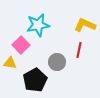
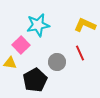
red line: moved 1 px right, 3 px down; rotated 35 degrees counterclockwise
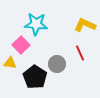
cyan star: moved 2 px left, 1 px up; rotated 15 degrees clockwise
gray circle: moved 2 px down
black pentagon: moved 3 px up; rotated 10 degrees counterclockwise
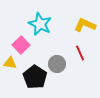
cyan star: moved 4 px right; rotated 20 degrees clockwise
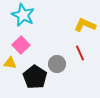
cyan star: moved 17 px left, 9 px up
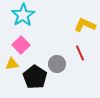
cyan star: rotated 15 degrees clockwise
yellow triangle: moved 2 px right, 1 px down; rotated 16 degrees counterclockwise
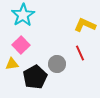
black pentagon: rotated 10 degrees clockwise
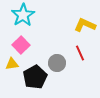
gray circle: moved 1 px up
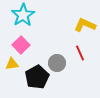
black pentagon: moved 2 px right
